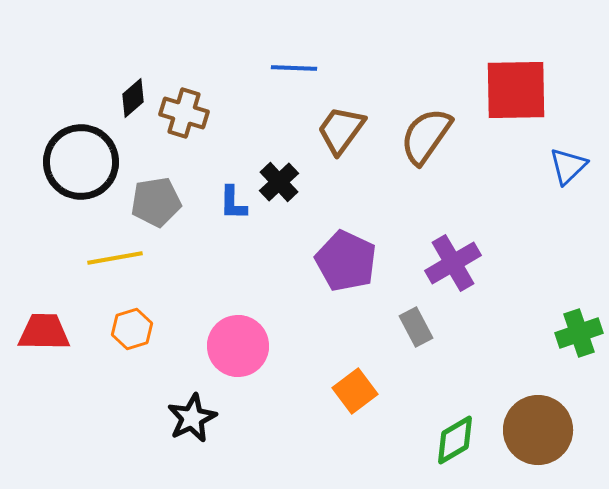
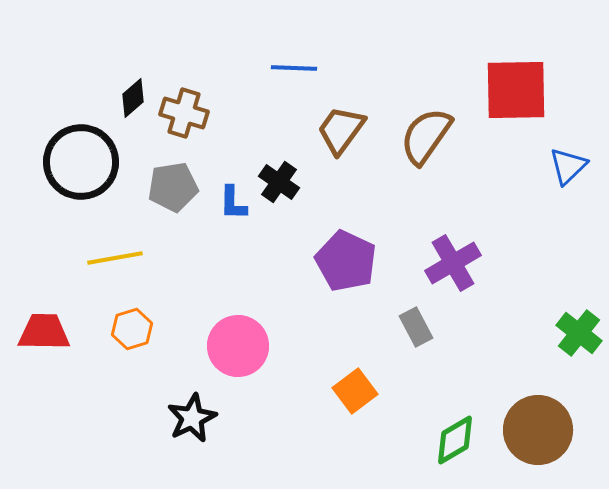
black cross: rotated 12 degrees counterclockwise
gray pentagon: moved 17 px right, 15 px up
green cross: rotated 33 degrees counterclockwise
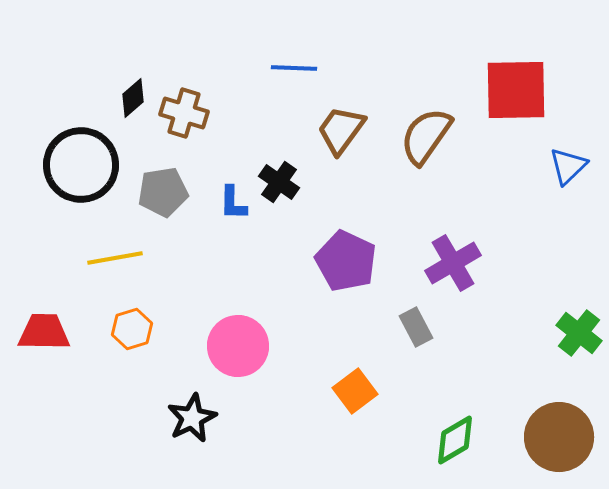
black circle: moved 3 px down
gray pentagon: moved 10 px left, 5 px down
brown circle: moved 21 px right, 7 px down
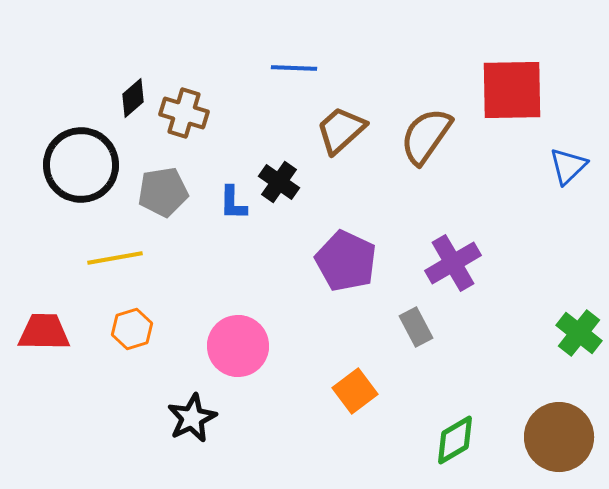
red square: moved 4 px left
brown trapezoid: rotated 12 degrees clockwise
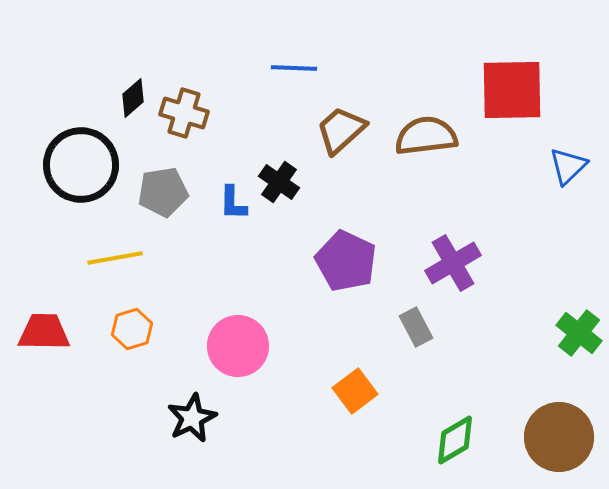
brown semicircle: rotated 48 degrees clockwise
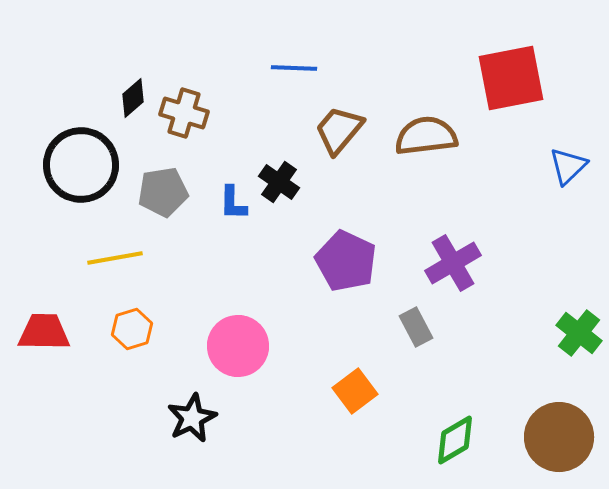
red square: moved 1 px left, 12 px up; rotated 10 degrees counterclockwise
brown trapezoid: moved 2 px left; rotated 8 degrees counterclockwise
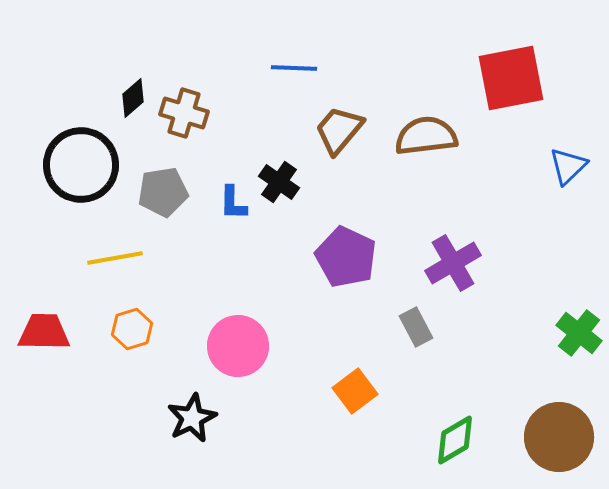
purple pentagon: moved 4 px up
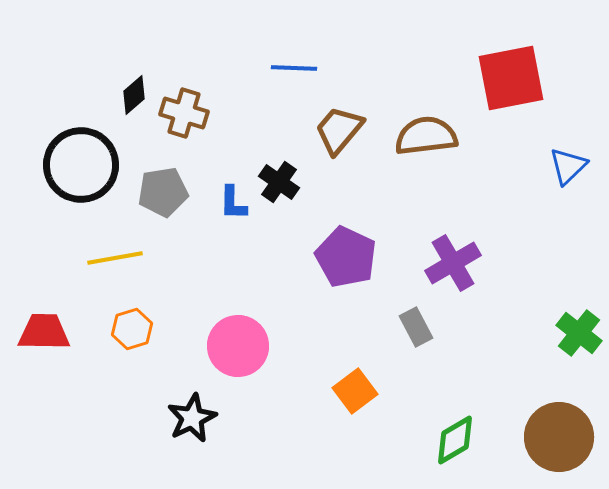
black diamond: moved 1 px right, 3 px up
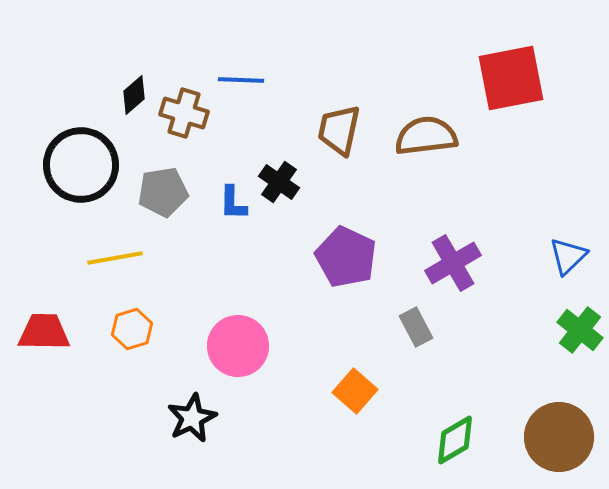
blue line: moved 53 px left, 12 px down
brown trapezoid: rotated 28 degrees counterclockwise
blue triangle: moved 90 px down
green cross: moved 1 px right, 3 px up
orange square: rotated 12 degrees counterclockwise
